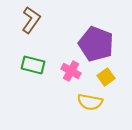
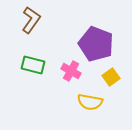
yellow square: moved 5 px right
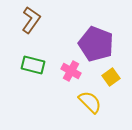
yellow semicircle: rotated 145 degrees counterclockwise
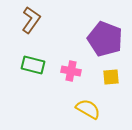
purple pentagon: moved 9 px right, 5 px up
pink cross: rotated 18 degrees counterclockwise
yellow square: rotated 30 degrees clockwise
yellow semicircle: moved 2 px left, 7 px down; rotated 15 degrees counterclockwise
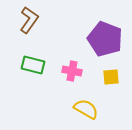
brown L-shape: moved 2 px left
pink cross: moved 1 px right
yellow semicircle: moved 2 px left
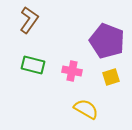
purple pentagon: moved 2 px right, 2 px down
yellow square: rotated 12 degrees counterclockwise
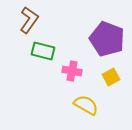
purple pentagon: moved 2 px up
green rectangle: moved 10 px right, 14 px up
yellow square: rotated 12 degrees counterclockwise
yellow semicircle: moved 4 px up
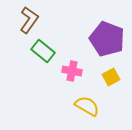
green rectangle: rotated 25 degrees clockwise
yellow semicircle: moved 1 px right, 1 px down
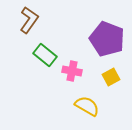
green rectangle: moved 2 px right, 4 px down
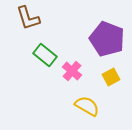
brown L-shape: moved 1 px left, 2 px up; rotated 128 degrees clockwise
pink cross: rotated 30 degrees clockwise
